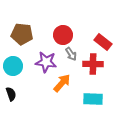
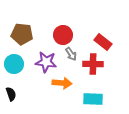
cyan circle: moved 1 px right, 2 px up
orange arrow: rotated 54 degrees clockwise
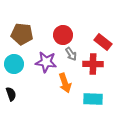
orange arrow: moved 3 px right; rotated 66 degrees clockwise
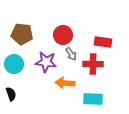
red rectangle: rotated 30 degrees counterclockwise
orange arrow: rotated 114 degrees clockwise
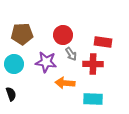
brown pentagon: rotated 10 degrees counterclockwise
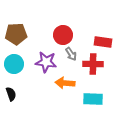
brown pentagon: moved 6 px left
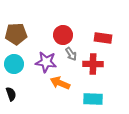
red rectangle: moved 4 px up
orange arrow: moved 5 px left; rotated 18 degrees clockwise
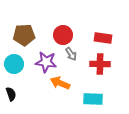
brown pentagon: moved 8 px right, 1 px down
red cross: moved 7 px right
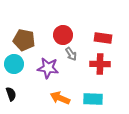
brown pentagon: moved 5 px down; rotated 15 degrees clockwise
purple star: moved 2 px right, 6 px down
orange arrow: moved 15 px down
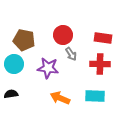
black semicircle: rotated 80 degrees counterclockwise
cyan rectangle: moved 2 px right, 3 px up
